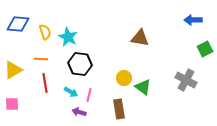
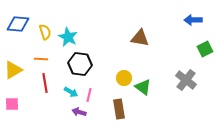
gray cross: rotated 10 degrees clockwise
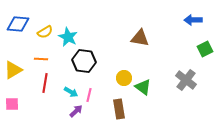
yellow semicircle: rotated 77 degrees clockwise
black hexagon: moved 4 px right, 3 px up
red line: rotated 18 degrees clockwise
purple arrow: moved 3 px left, 1 px up; rotated 120 degrees clockwise
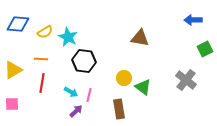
red line: moved 3 px left
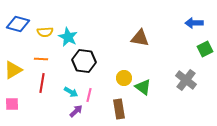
blue arrow: moved 1 px right, 3 px down
blue diamond: rotated 10 degrees clockwise
yellow semicircle: rotated 28 degrees clockwise
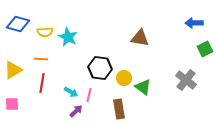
black hexagon: moved 16 px right, 7 px down
